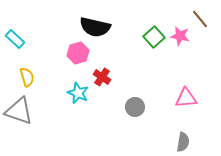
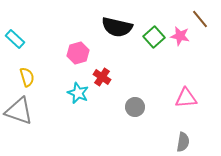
black semicircle: moved 22 px right
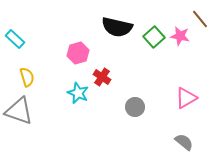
pink triangle: rotated 25 degrees counterclockwise
gray semicircle: moved 1 px right; rotated 60 degrees counterclockwise
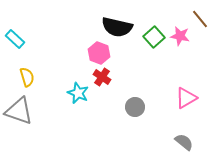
pink hexagon: moved 21 px right; rotated 25 degrees counterclockwise
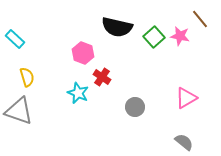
pink hexagon: moved 16 px left
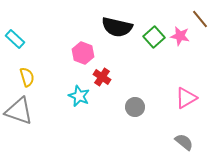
cyan star: moved 1 px right, 3 px down
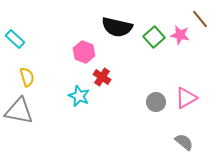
pink star: moved 1 px up
pink hexagon: moved 1 px right, 1 px up
gray circle: moved 21 px right, 5 px up
gray triangle: rotated 8 degrees counterclockwise
